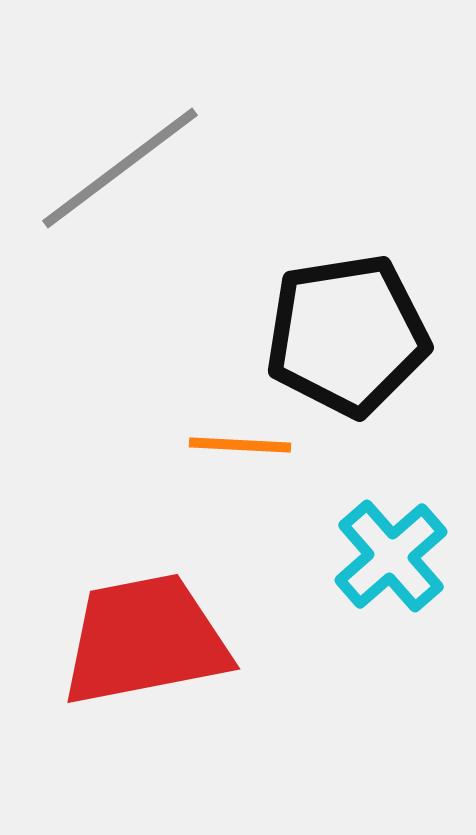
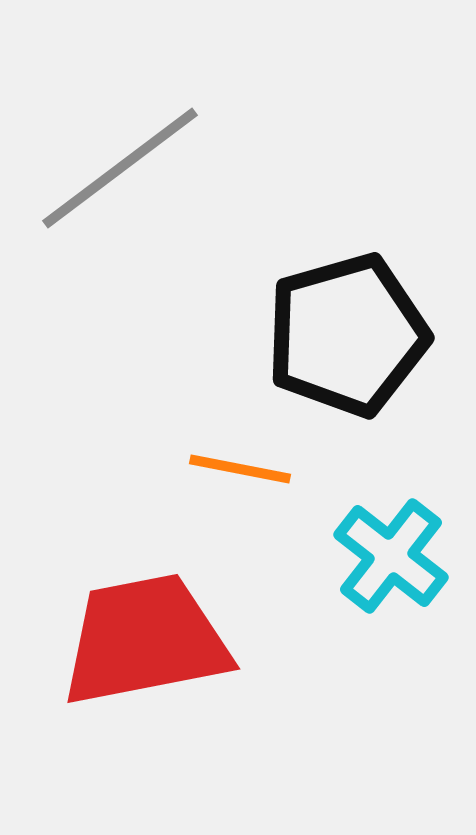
black pentagon: rotated 7 degrees counterclockwise
orange line: moved 24 px down; rotated 8 degrees clockwise
cyan cross: rotated 11 degrees counterclockwise
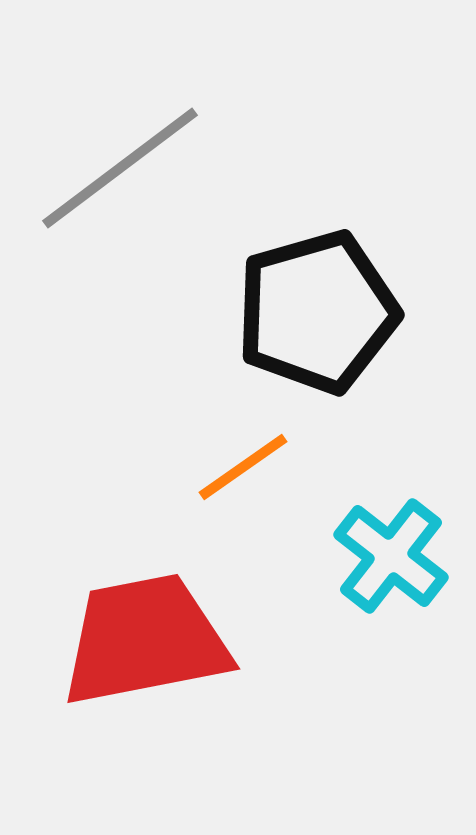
black pentagon: moved 30 px left, 23 px up
orange line: moved 3 px right, 2 px up; rotated 46 degrees counterclockwise
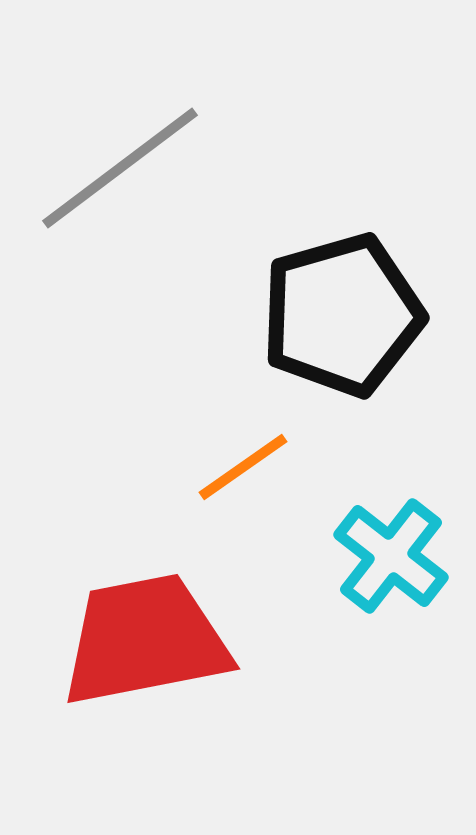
black pentagon: moved 25 px right, 3 px down
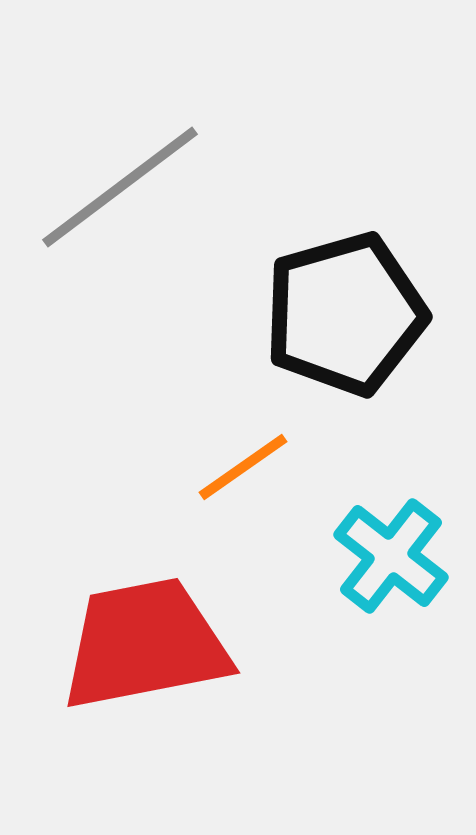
gray line: moved 19 px down
black pentagon: moved 3 px right, 1 px up
red trapezoid: moved 4 px down
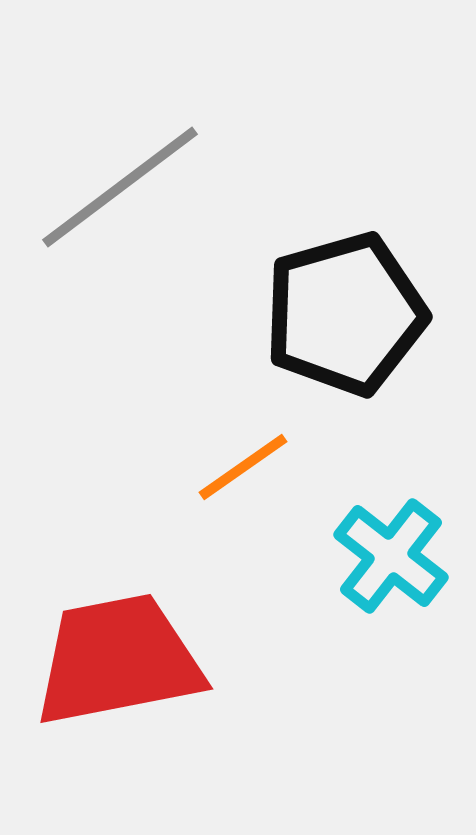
red trapezoid: moved 27 px left, 16 px down
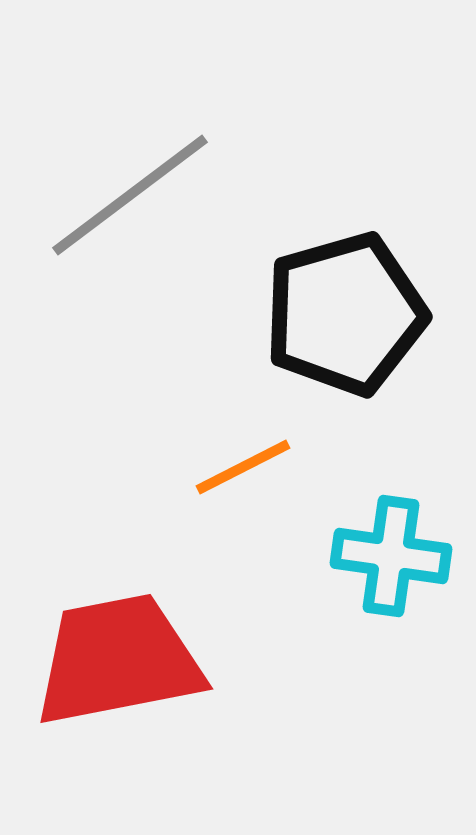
gray line: moved 10 px right, 8 px down
orange line: rotated 8 degrees clockwise
cyan cross: rotated 30 degrees counterclockwise
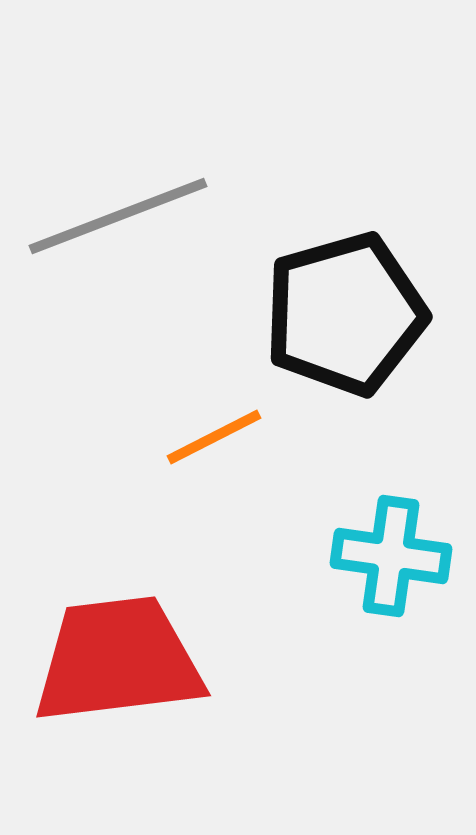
gray line: moved 12 px left, 21 px down; rotated 16 degrees clockwise
orange line: moved 29 px left, 30 px up
red trapezoid: rotated 4 degrees clockwise
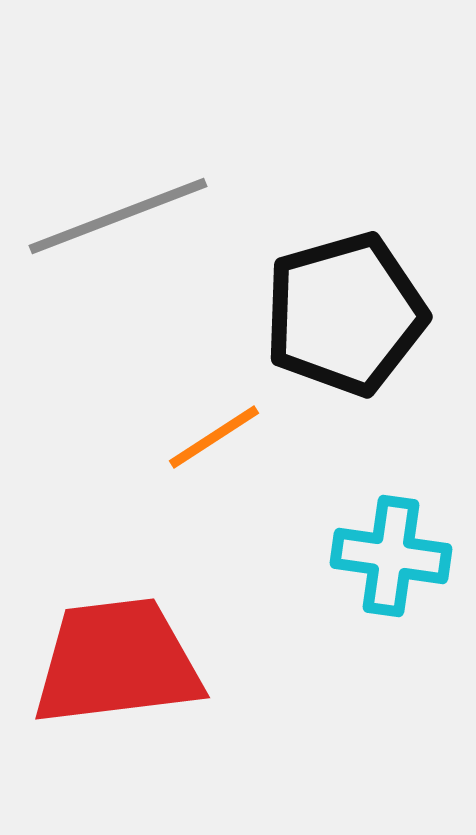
orange line: rotated 6 degrees counterclockwise
red trapezoid: moved 1 px left, 2 px down
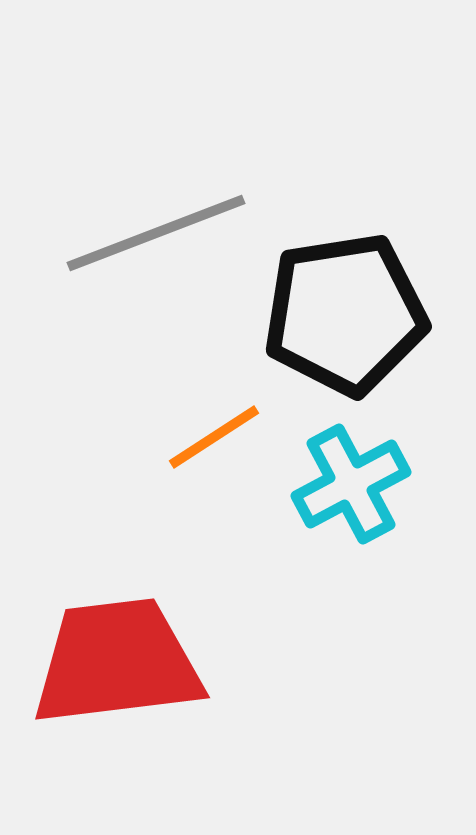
gray line: moved 38 px right, 17 px down
black pentagon: rotated 7 degrees clockwise
cyan cross: moved 40 px left, 72 px up; rotated 36 degrees counterclockwise
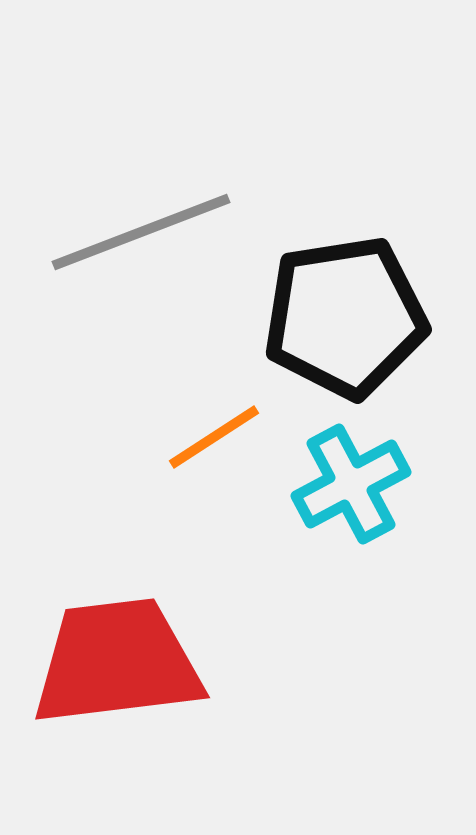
gray line: moved 15 px left, 1 px up
black pentagon: moved 3 px down
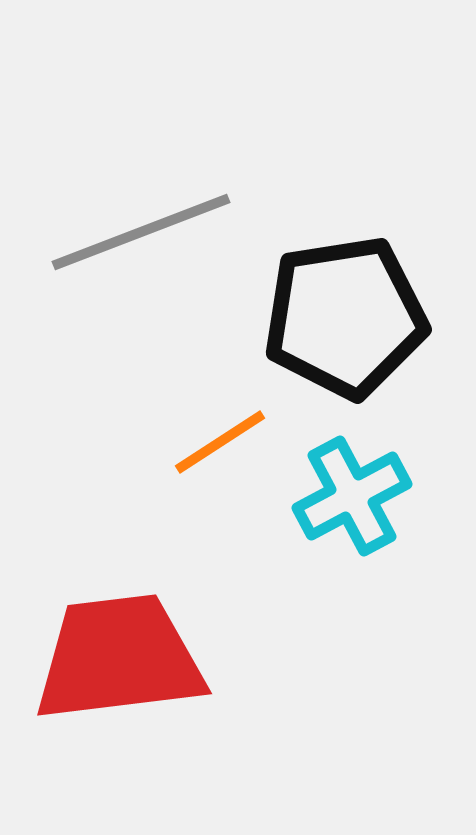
orange line: moved 6 px right, 5 px down
cyan cross: moved 1 px right, 12 px down
red trapezoid: moved 2 px right, 4 px up
